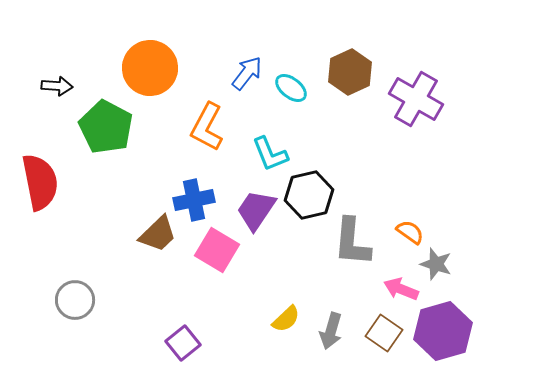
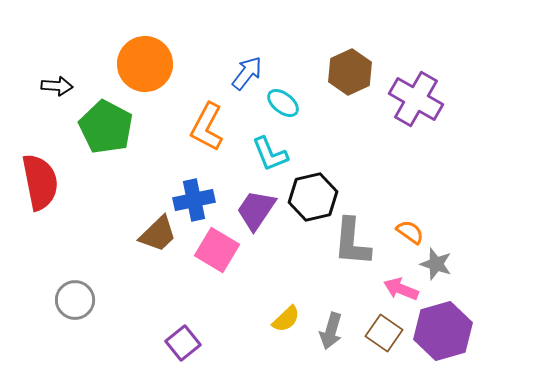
orange circle: moved 5 px left, 4 px up
cyan ellipse: moved 8 px left, 15 px down
black hexagon: moved 4 px right, 2 px down
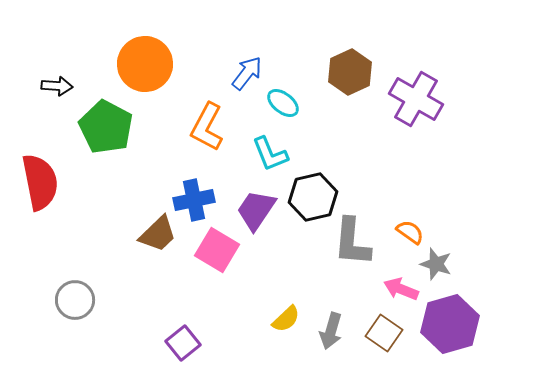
purple hexagon: moved 7 px right, 7 px up
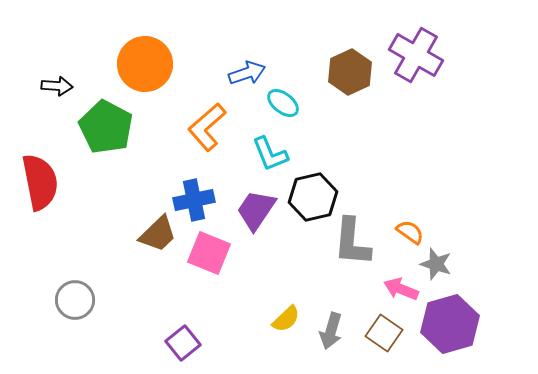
blue arrow: rotated 33 degrees clockwise
purple cross: moved 44 px up
orange L-shape: rotated 21 degrees clockwise
pink square: moved 8 px left, 3 px down; rotated 9 degrees counterclockwise
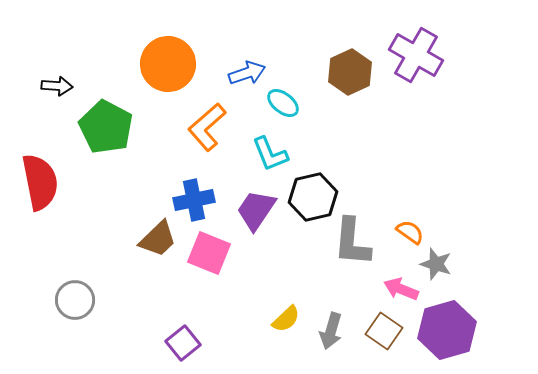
orange circle: moved 23 px right
brown trapezoid: moved 5 px down
purple hexagon: moved 3 px left, 6 px down
brown square: moved 2 px up
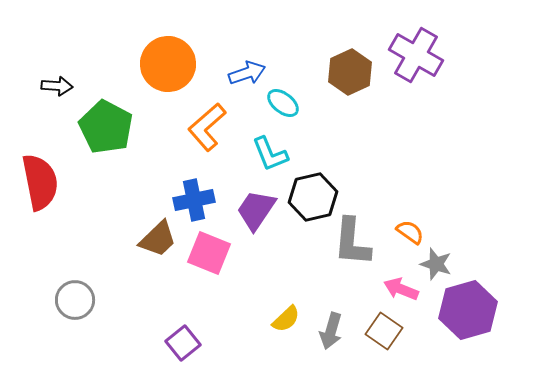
purple hexagon: moved 21 px right, 20 px up
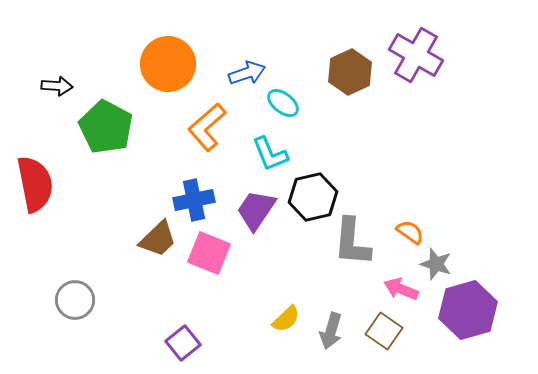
red semicircle: moved 5 px left, 2 px down
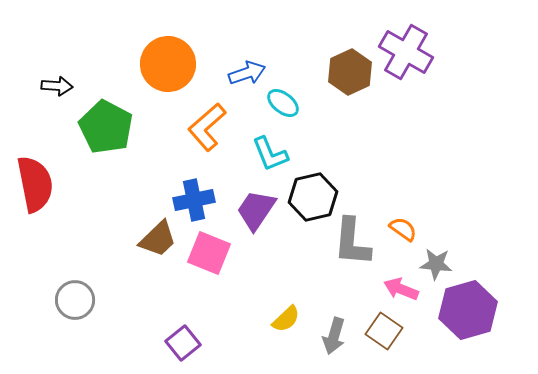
purple cross: moved 10 px left, 3 px up
orange semicircle: moved 7 px left, 3 px up
gray star: rotated 12 degrees counterclockwise
gray arrow: moved 3 px right, 5 px down
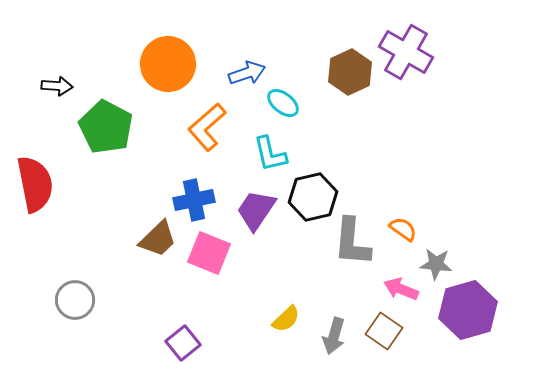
cyan L-shape: rotated 9 degrees clockwise
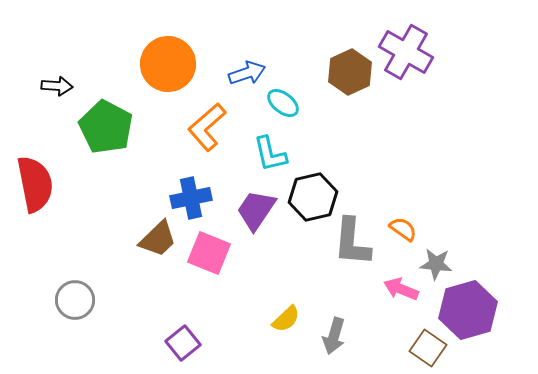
blue cross: moved 3 px left, 2 px up
brown square: moved 44 px right, 17 px down
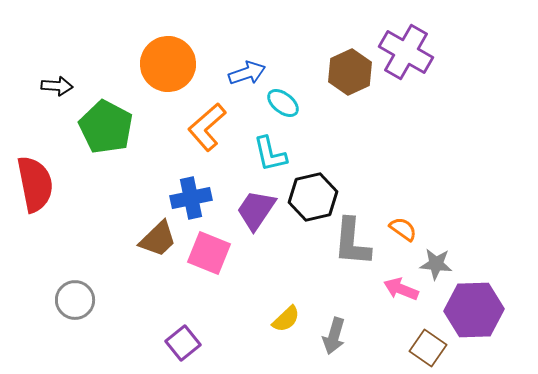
purple hexagon: moved 6 px right; rotated 14 degrees clockwise
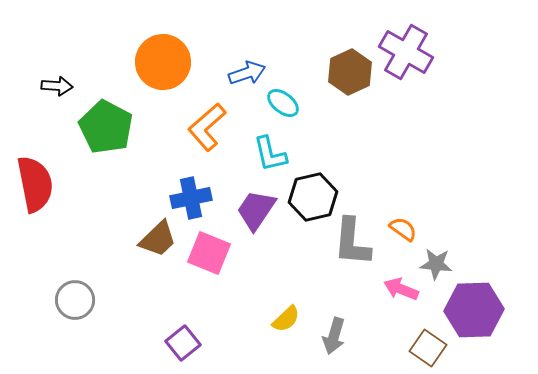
orange circle: moved 5 px left, 2 px up
